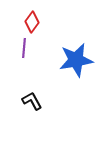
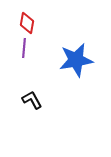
red diamond: moved 5 px left, 1 px down; rotated 25 degrees counterclockwise
black L-shape: moved 1 px up
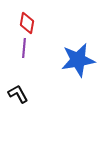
blue star: moved 2 px right
black L-shape: moved 14 px left, 6 px up
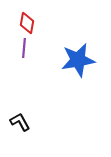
black L-shape: moved 2 px right, 28 px down
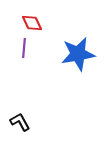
red diamond: moved 5 px right; rotated 35 degrees counterclockwise
blue star: moved 6 px up
